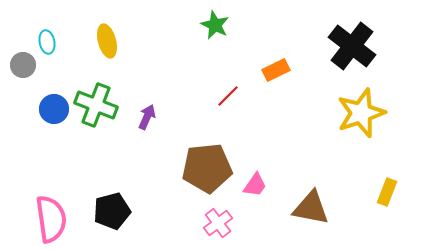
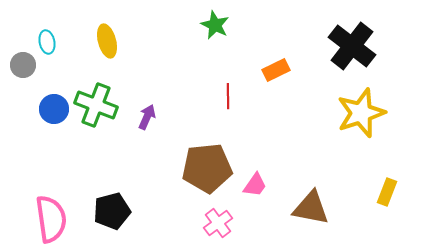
red line: rotated 45 degrees counterclockwise
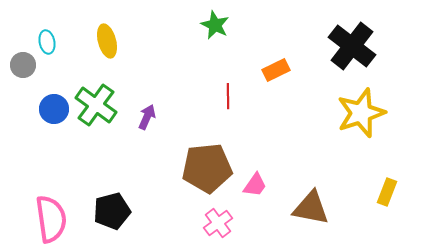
green cross: rotated 15 degrees clockwise
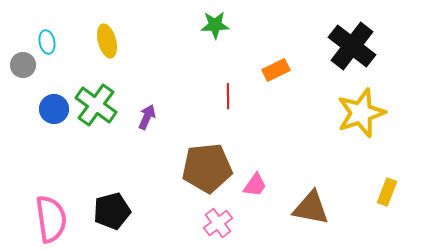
green star: rotated 28 degrees counterclockwise
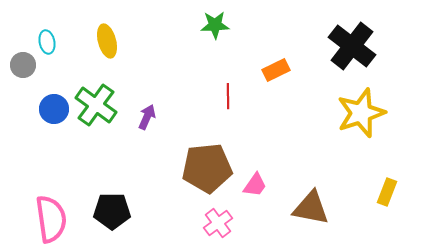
black pentagon: rotated 15 degrees clockwise
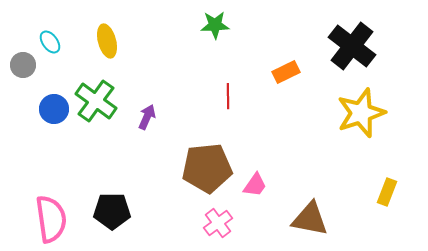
cyan ellipse: moved 3 px right; rotated 25 degrees counterclockwise
orange rectangle: moved 10 px right, 2 px down
green cross: moved 4 px up
brown triangle: moved 1 px left, 11 px down
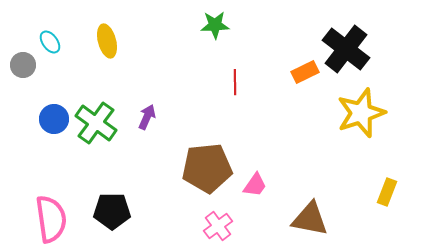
black cross: moved 6 px left, 3 px down
orange rectangle: moved 19 px right
red line: moved 7 px right, 14 px up
green cross: moved 22 px down
blue circle: moved 10 px down
pink cross: moved 3 px down
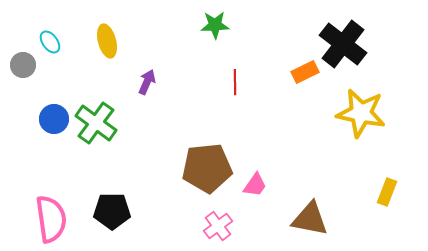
black cross: moved 3 px left, 5 px up
yellow star: rotated 30 degrees clockwise
purple arrow: moved 35 px up
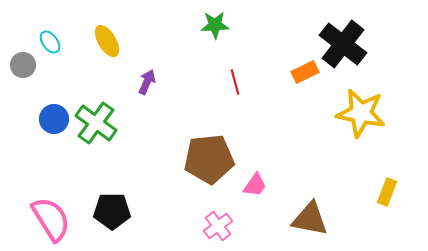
yellow ellipse: rotated 16 degrees counterclockwise
red line: rotated 15 degrees counterclockwise
brown pentagon: moved 2 px right, 9 px up
pink semicircle: rotated 24 degrees counterclockwise
